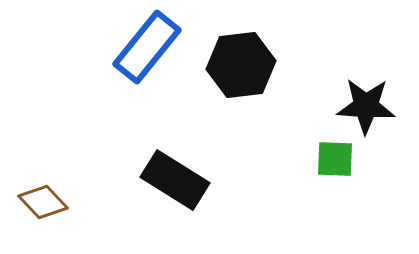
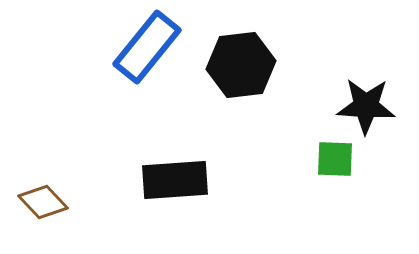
black rectangle: rotated 36 degrees counterclockwise
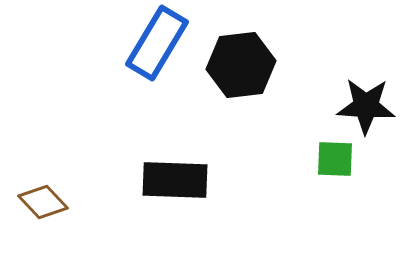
blue rectangle: moved 10 px right, 4 px up; rotated 8 degrees counterclockwise
black rectangle: rotated 6 degrees clockwise
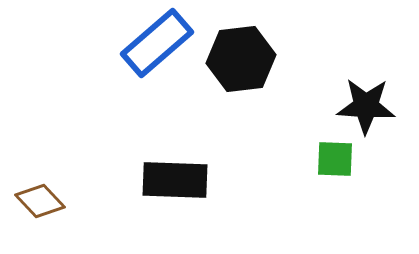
blue rectangle: rotated 18 degrees clockwise
black hexagon: moved 6 px up
brown diamond: moved 3 px left, 1 px up
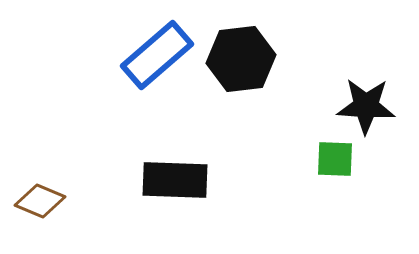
blue rectangle: moved 12 px down
brown diamond: rotated 24 degrees counterclockwise
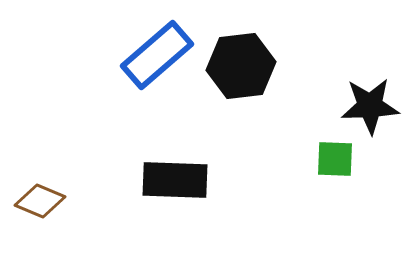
black hexagon: moved 7 px down
black star: moved 4 px right; rotated 6 degrees counterclockwise
